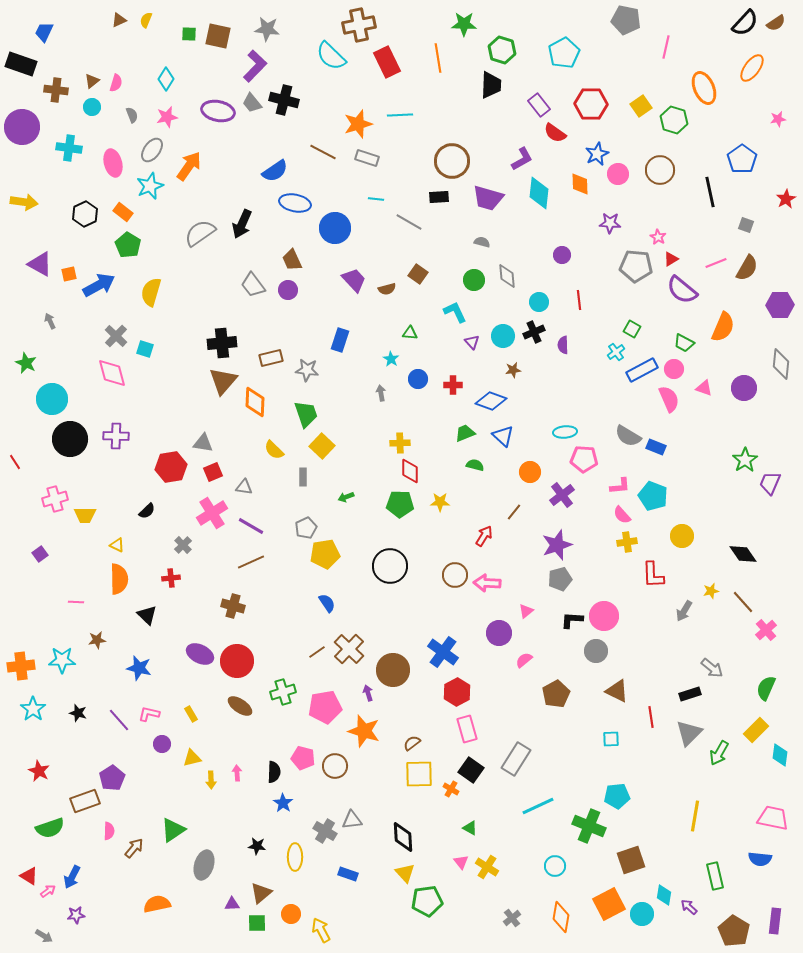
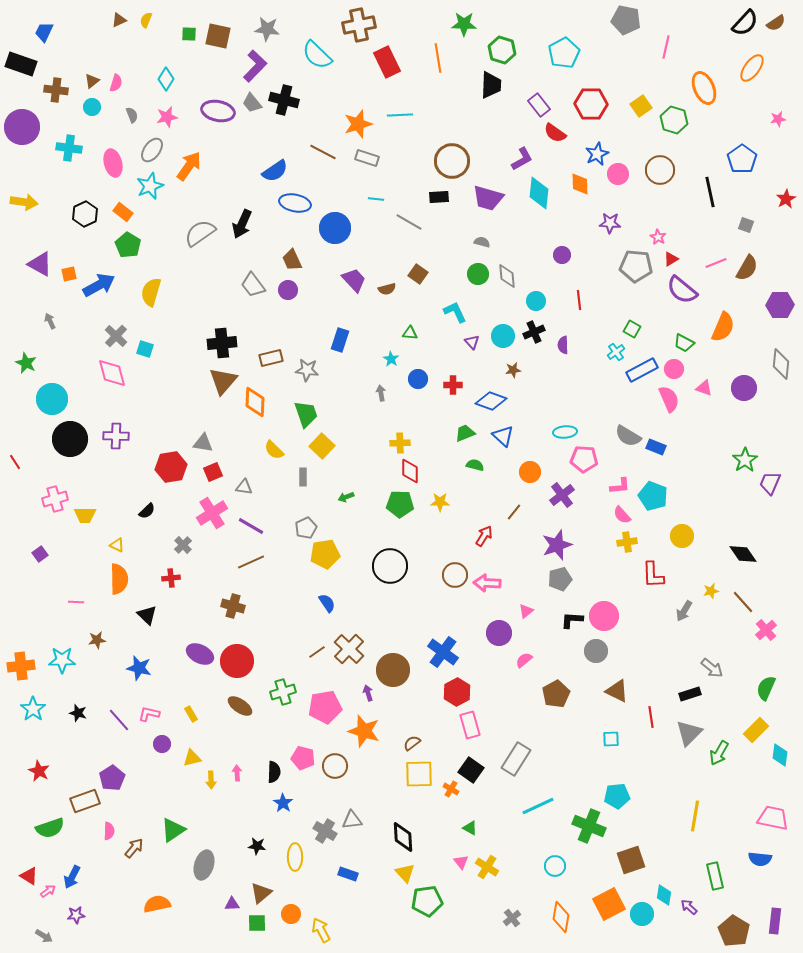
cyan semicircle at (331, 56): moved 14 px left, 1 px up
green circle at (474, 280): moved 4 px right, 6 px up
cyan circle at (539, 302): moved 3 px left, 1 px up
pink rectangle at (467, 729): moved 3 px right, 4 px up
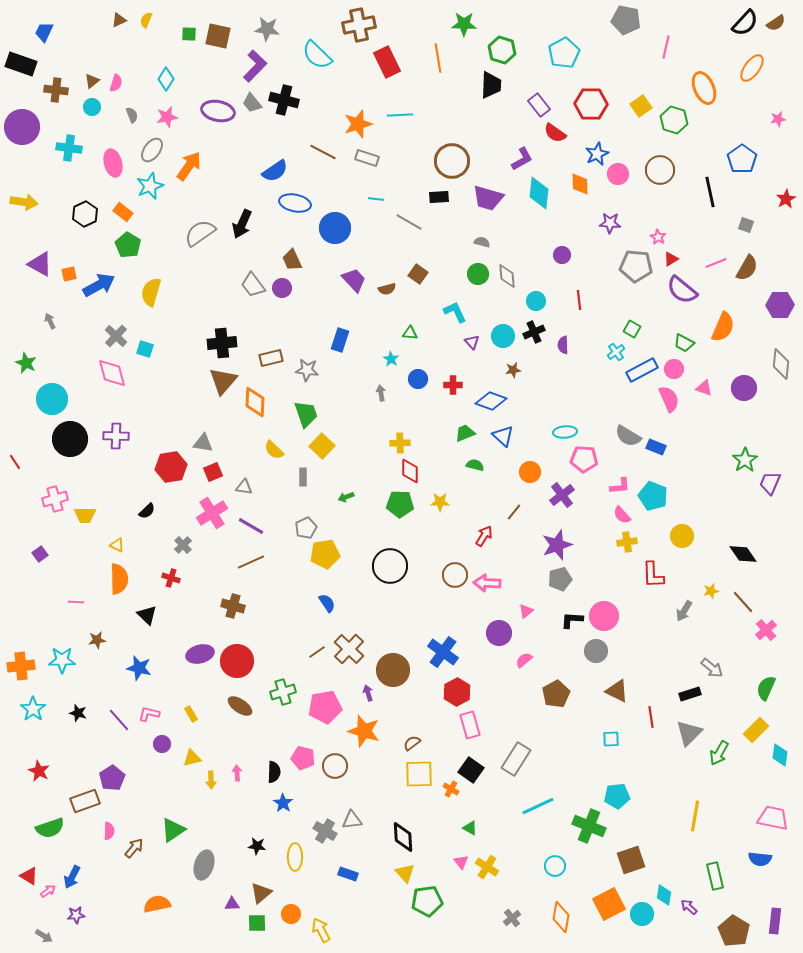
purple circle at (288, 290): moved 6 px left, 2 px up
red cross at (171, 578): rotated 24 degrees clockwise
purple ellipse at (200, 654): rotated 40 degrees counterclockwise
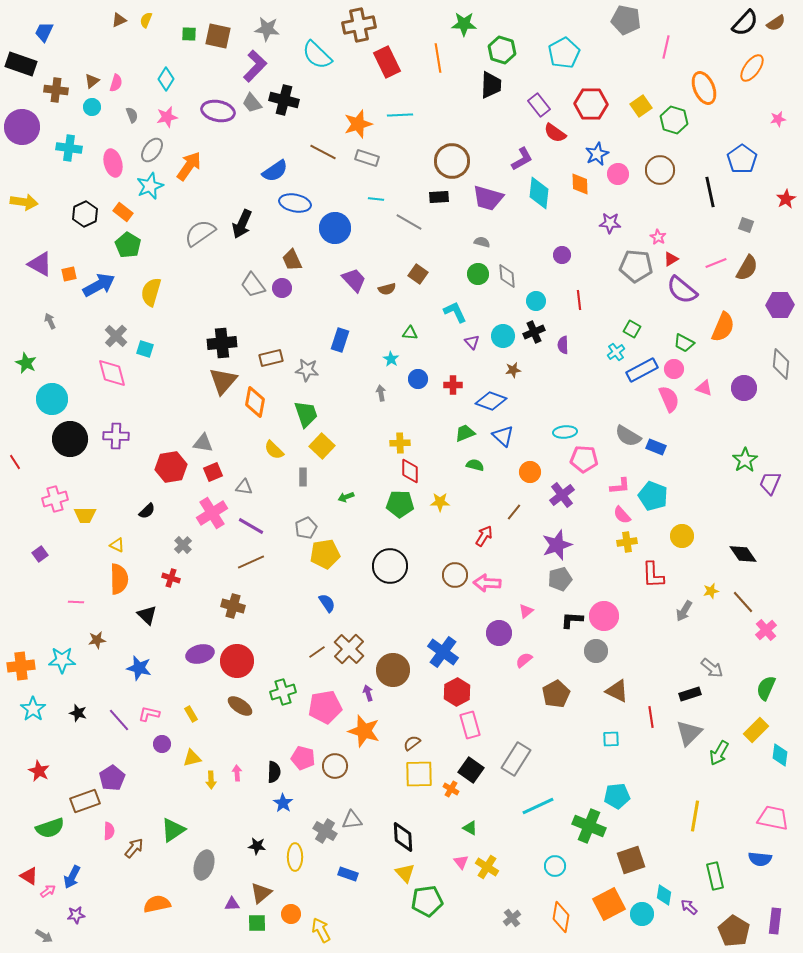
orange diamond at (255, 402): rotated 8 degrees clockwise
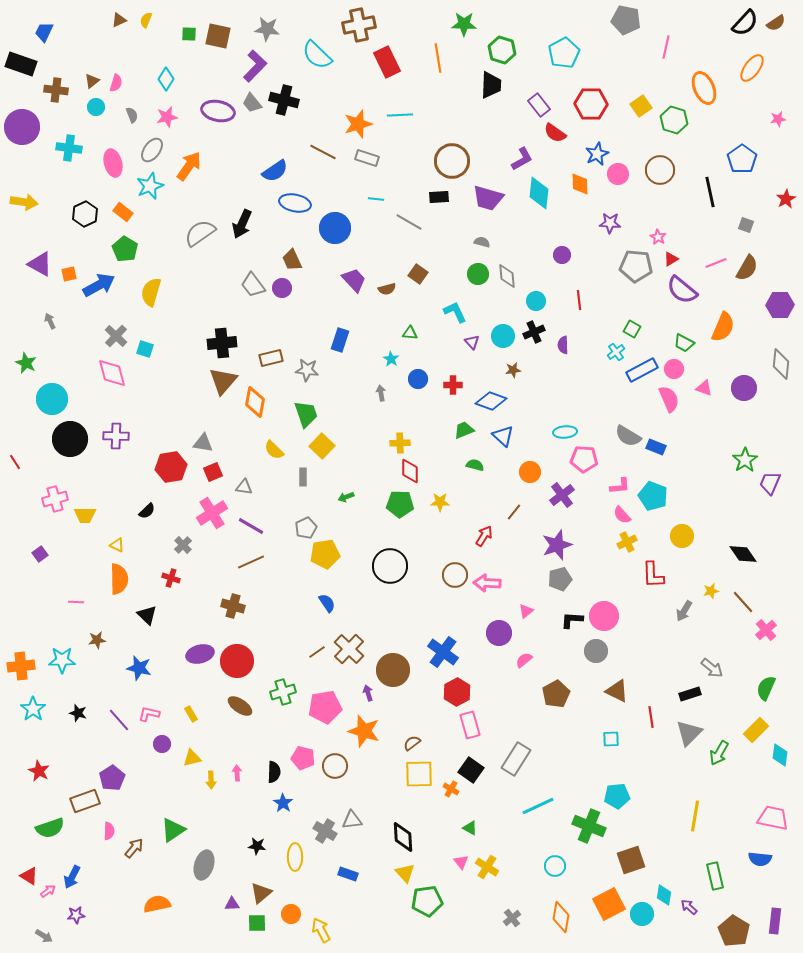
cyan circle at (92, 107): moved 4 px right
green pentagon at (128, 245): moved 3 px left, 4 px down
green trapezoid at (465, 433): moved 1 px left, 3 px up
yellow cross at (627, 542): rotated 18 degrees counterclockwise
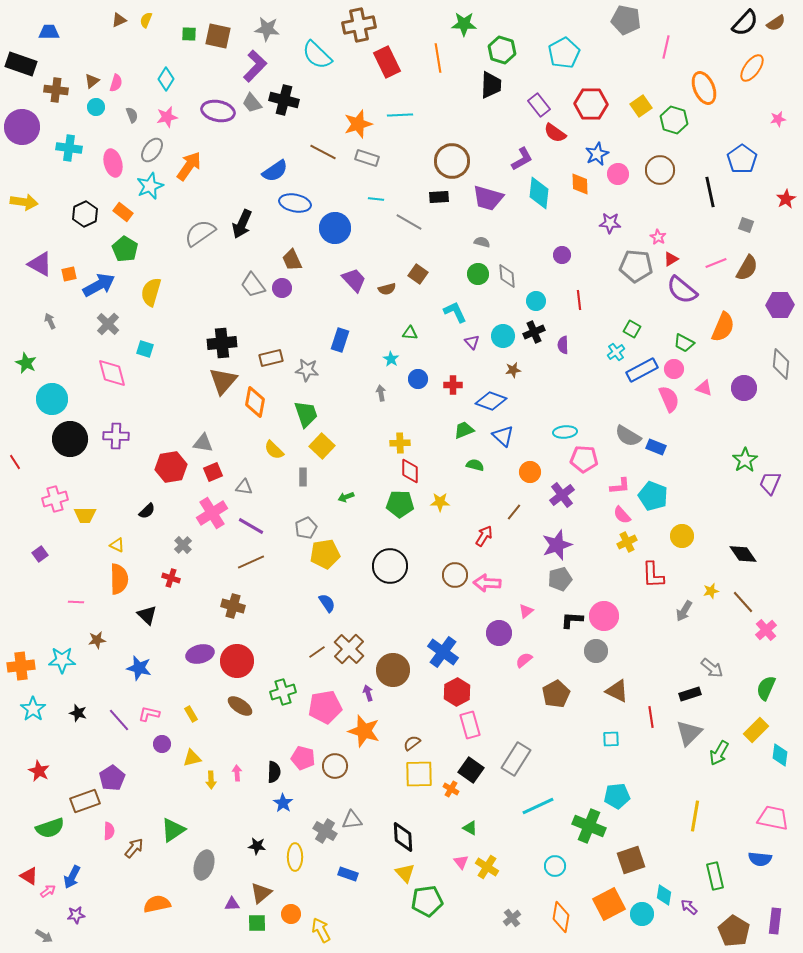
blue trapezoid at (44, 32): moved 5 px right; rotated 65 degrees clockwise
gray cross at (116, 336): moved 8 px left, 12 px up
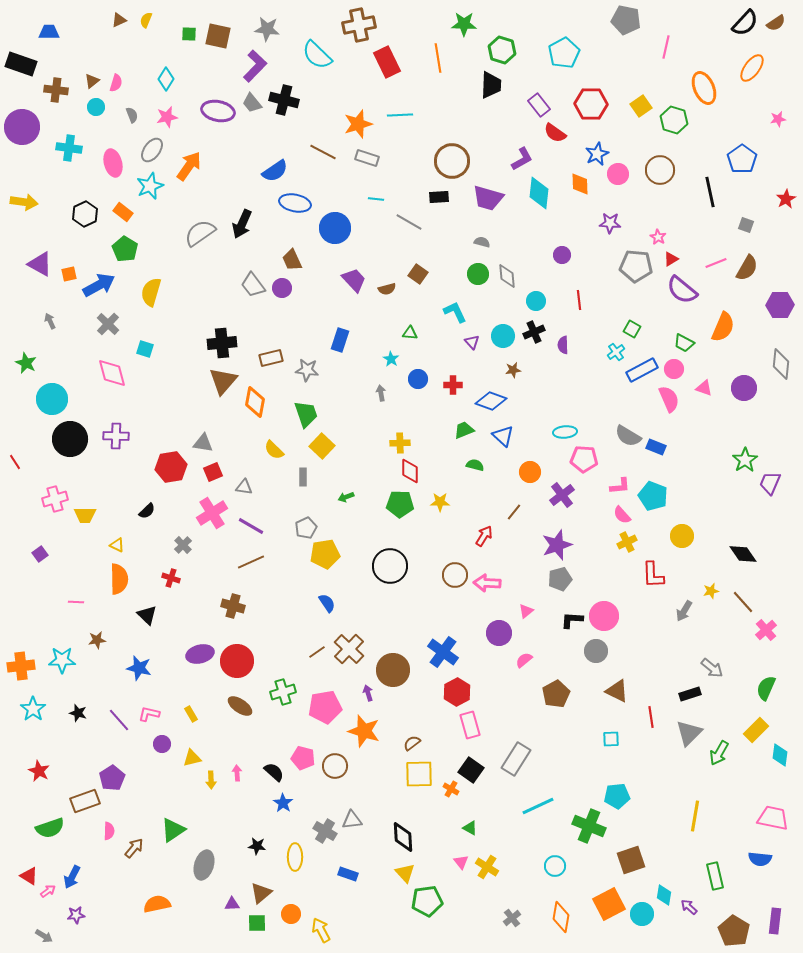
black semicircle at (274, 772): rotated 50 degrees counterclockwise
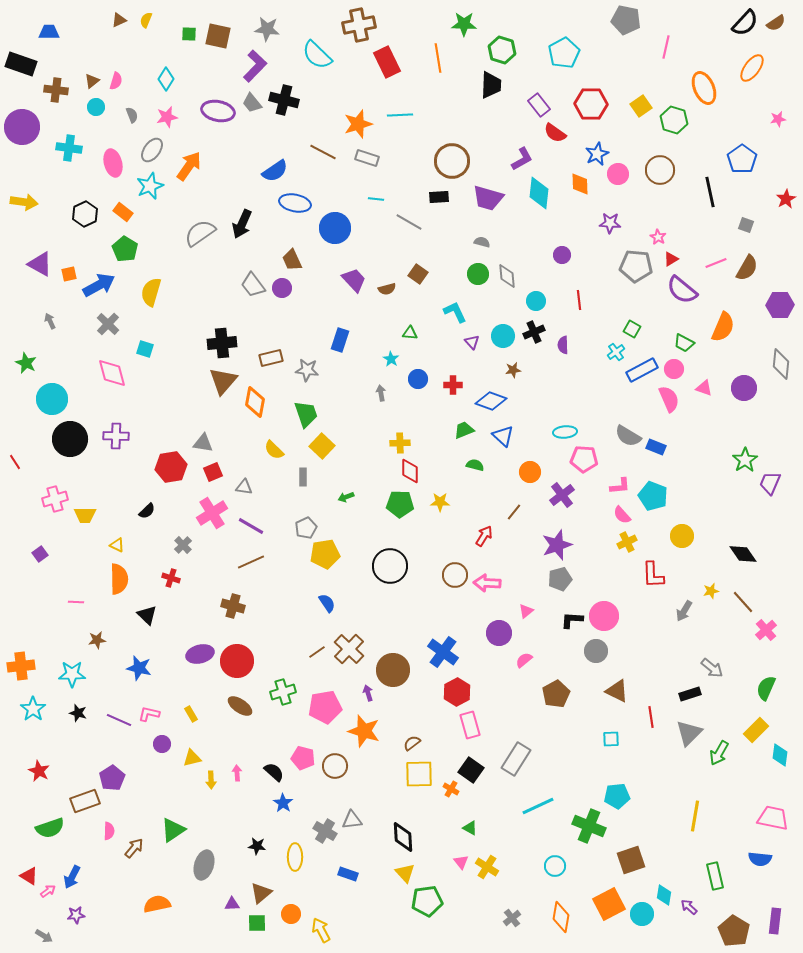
pink semicircle at (116, 83): moved 2 px up
cyan star at (62, 660): moved 10 px right, 14 px down
purple line at (119, 720): rotated 25 degrees counterclockwise
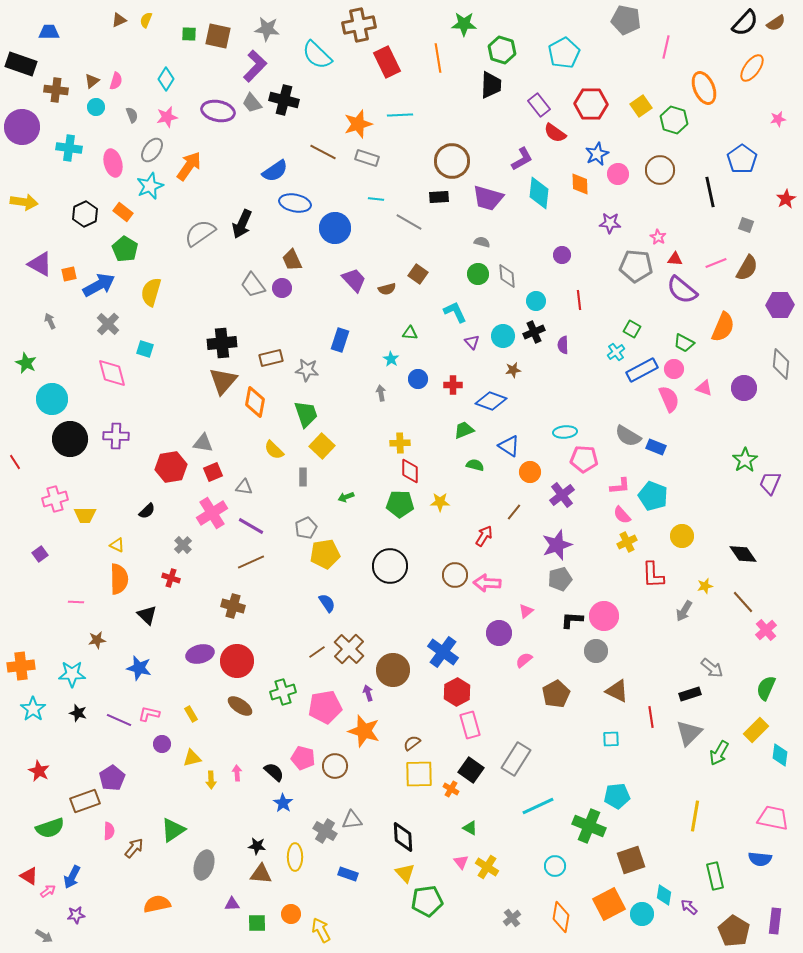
red triangle at (671, 259): moved 4 px right; rotated 35 degrees clockwise
blue triangle at (503, 436): moved 6 px right, 10 px down; rotated 10 degrees counterclockwise
yellow star at (711, 591): moved 6 px left, 5 px up
brown triangle at (261, 893): moved 19 px up; rotated 45 degrees clockwise
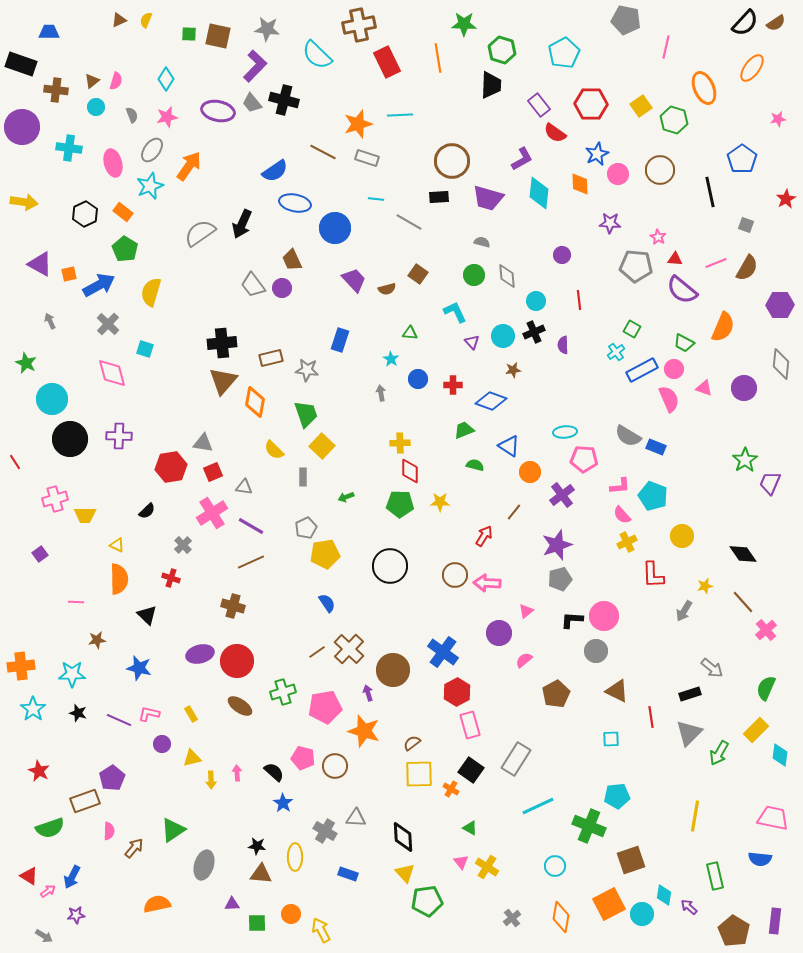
green circle at (478, 274): moved 4 px left, 1 px down
purple cross at (116, 436): moved 3 px right
gray triangle at (352, 820): moved 4 px right, 2 px up; rotated 10 degrees clockwise
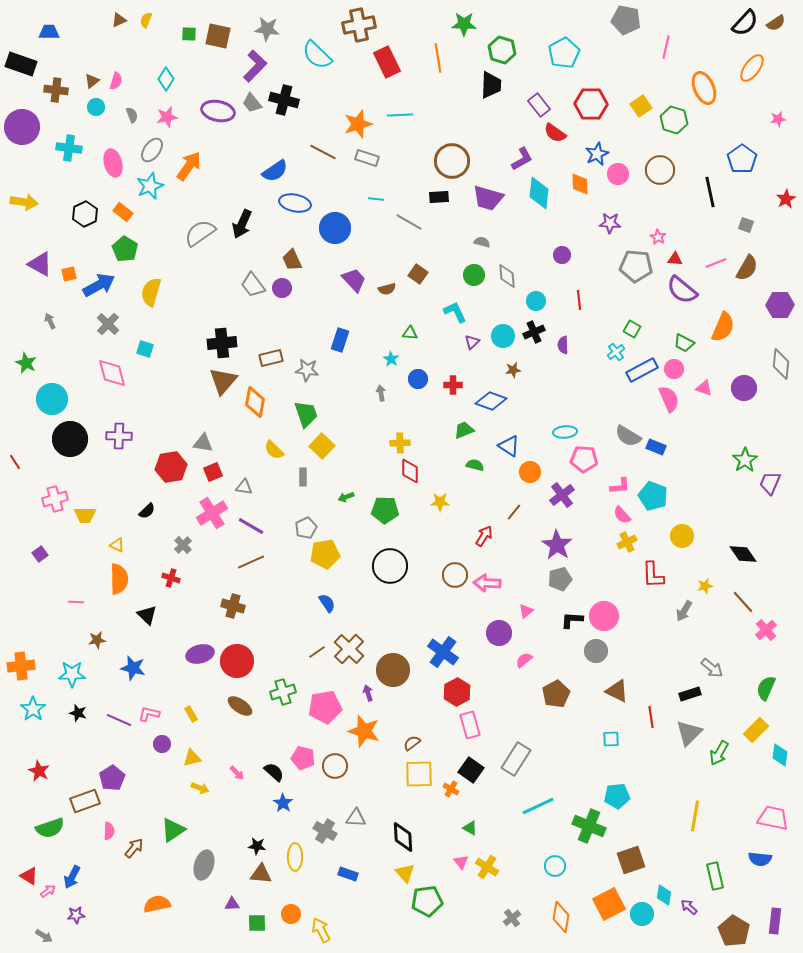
purple triangle at (472, 342): rotated 28 degrees clockwise
green pentagon at (400, 504): moved 15 px left, 6 px down
purple star at (557, 545): rotated 20 degrees counterclockwise
blue star at (139, 668): moved 6 px left
pink arrow at (237, 773): rotated 140 degrees clockwise
yellow arrow at (211, 780): moved 11 px left, 8 px down; rotated 66 degrees counterclockwise
